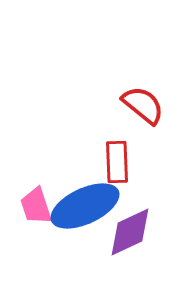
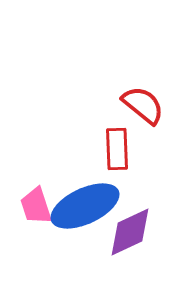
red rectangle: moved 13 px up
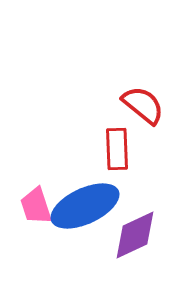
purple diamond: moved 5 px right, 3 px down
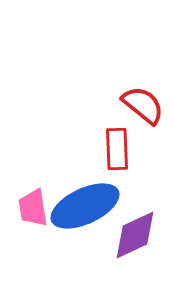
pink trapezoid: moved 3 px left, 2 px down; rotated 9 degrees clockwise
